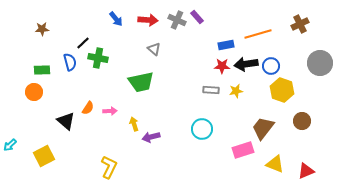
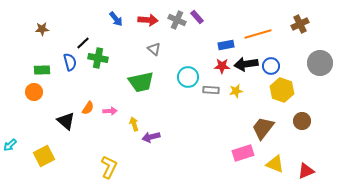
cyan circle: moved 14 px left, 52 px up
pink rectangle: moved 3 px down
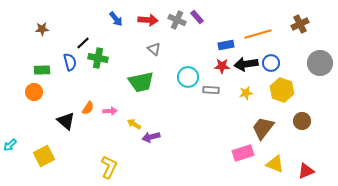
blue circle: moved 3 px up
yellow star: moved 10 px right, 2 px down
yellow arrow: rotated 40 degrees counterclockwise
